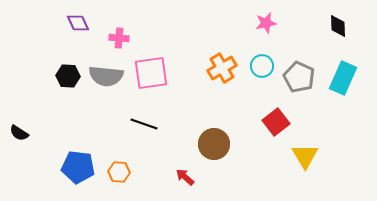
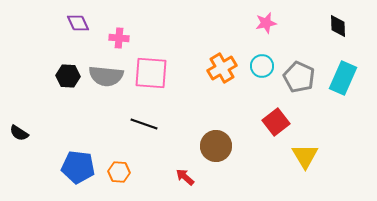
pink square: rotated 12 degrees clockwise
brown circle: moved 2 px right, 2 px down
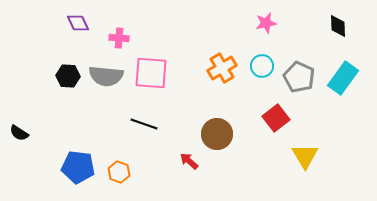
cyan rectangle: rotated 12 degrees clockwise
red square: moved 4 px up
brown circle: moved 1 px right, 12 px up
orange hexagon: rotated 15 degrees clockwise
red arrow: moved 4 px right, 16 px up
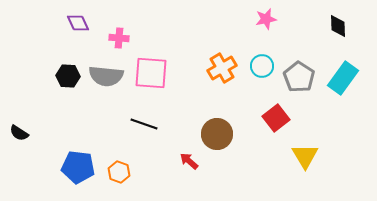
pink star: moved 4 px up
gray pentagon: rotated 8 degrees clockwise
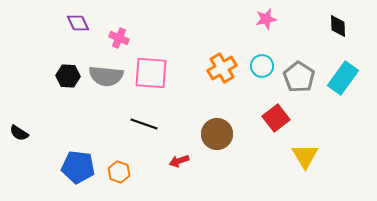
pink cross: rotated 18 degrees clockwise
red arrow: moved 10 px left; rotated 60 degrees counterclockwise
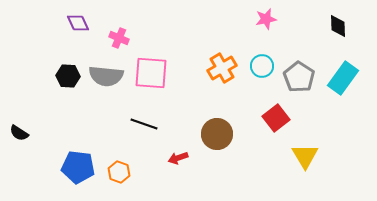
red arrow: moved 1 px left, 3 px up
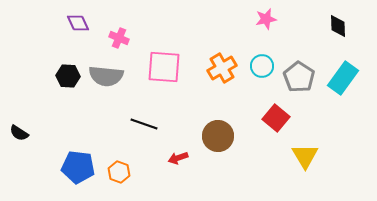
pink square: moved 13 px right, 6 px up
red square: rotated 12 degrees counterclockwise
brown circle: moved 1 px right, 2 px down
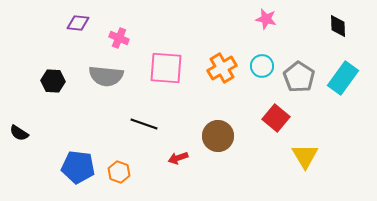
pink star: rotated 25 degrees clockwise
purple diamond: rotated 60 degrees counterclockwise
pink square: moved 2 px right, 1 px down
black hexagon: moved 15 px left, 5 px down
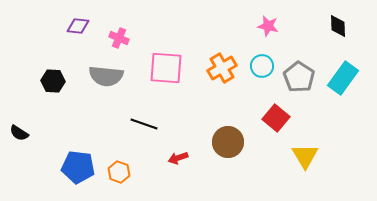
pink star: moved 2 px right, 7 px down
purple diamond: moved 3 px down
brown circle: moved 10 px right, 6 px down
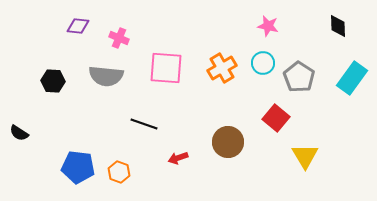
cyan circle: moved 1 px right, 3 px up
cyan rectangle: moved 9 px right
